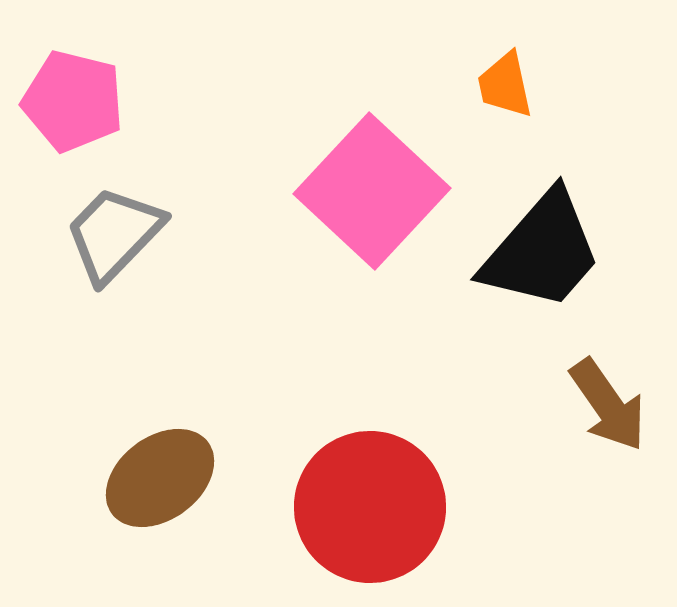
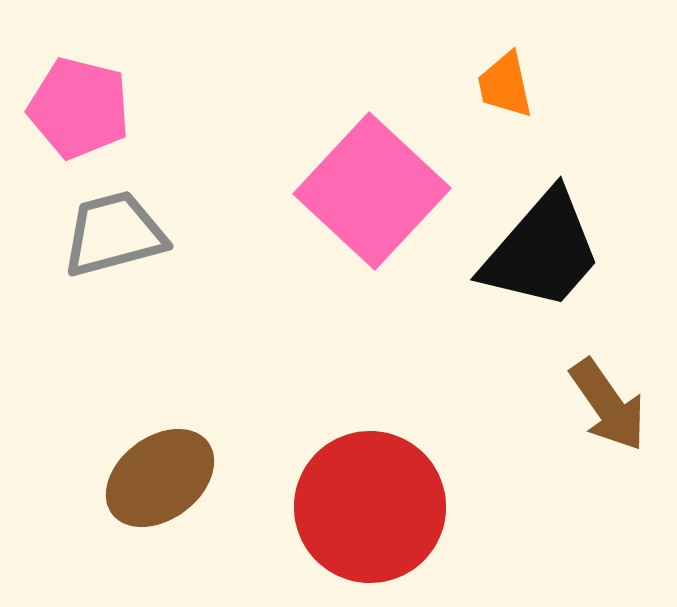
pink pentagon: moved 6 px right, 7 px down
gray trapezoid: rotated 31 degrees clockwise
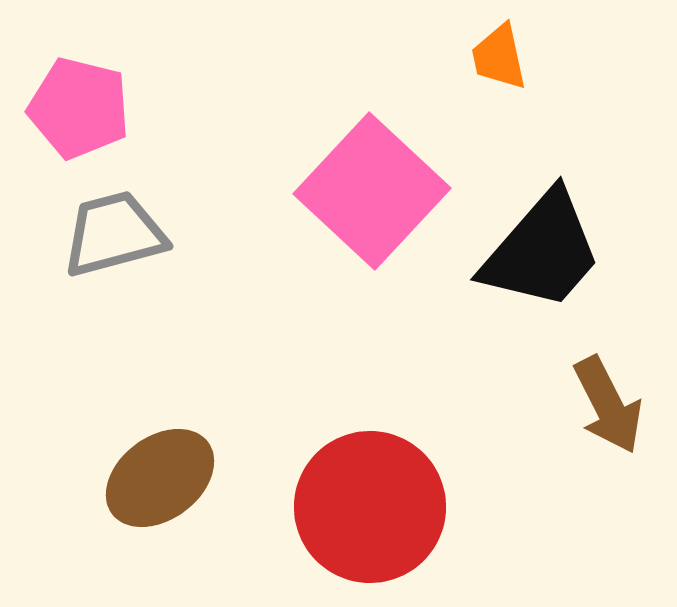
orange trapezoid: moved 6 px left, 28 px up
brown arrow: rotated 8 degrees clockwise
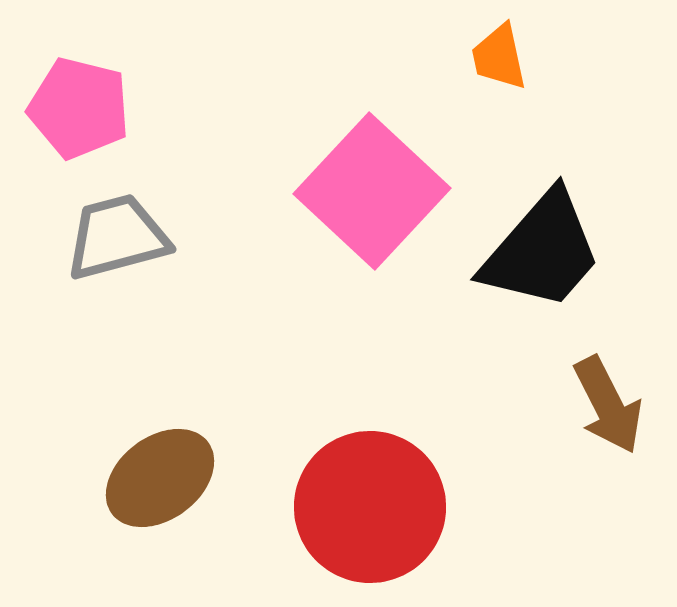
gray trapezoid: moved 3 px right, 3 px down
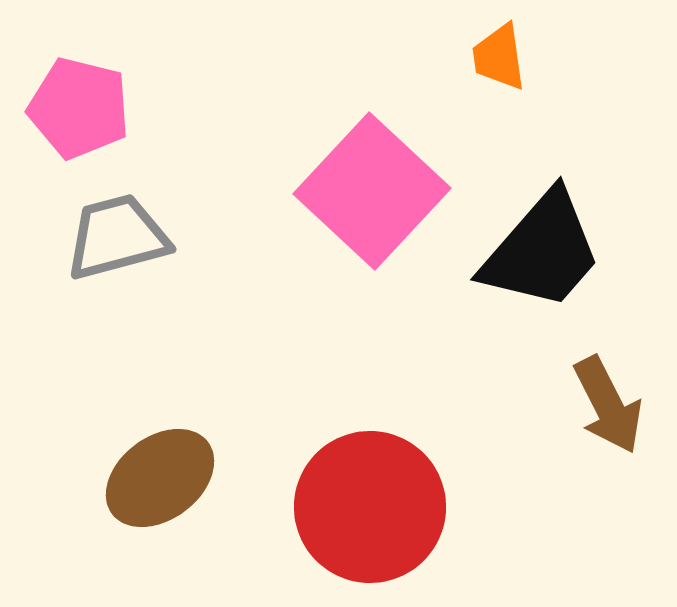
orange trapezoid: rotated 4 degrees clockwise
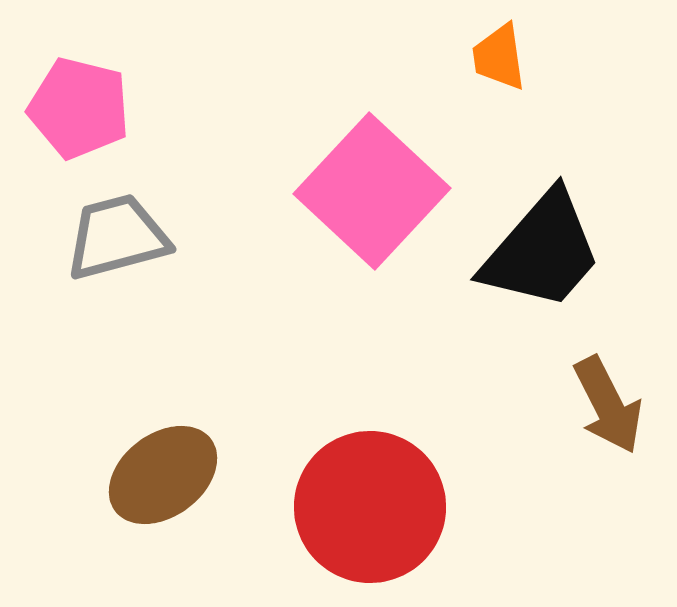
brown ellipse: moved 3 px right, 3 px up
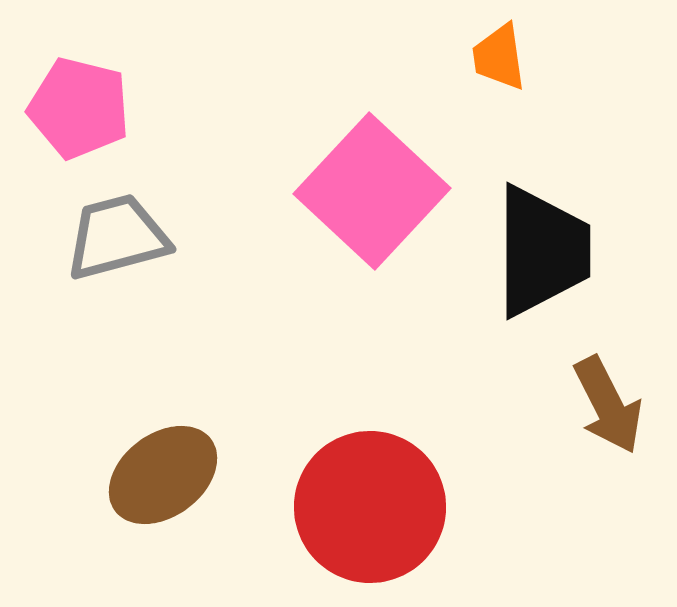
black trapezoid: rotated 41 degrees counterclockwise
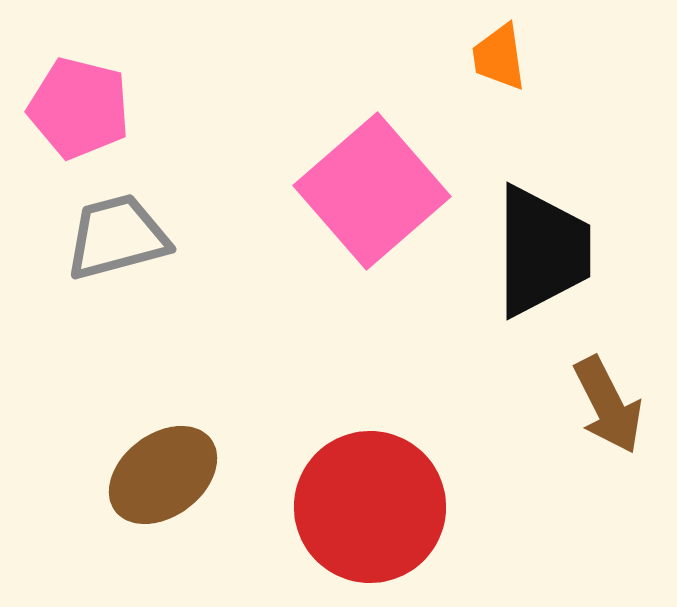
pink square: rotated 6 degrees clockwise
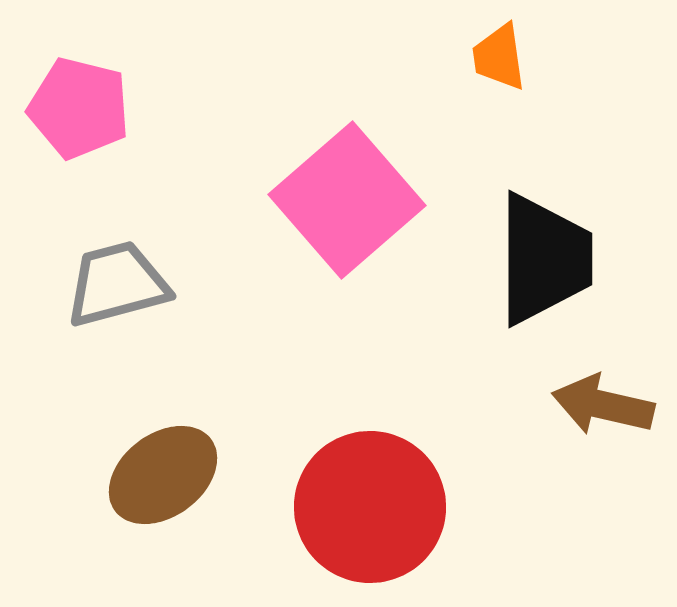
pink square: moved 25 px left, 9 px down
gray trapezoid: moved 47 px down
black trapezoid: moved 2 px right, 8 px down
brown arrow: moved 5 px left; rotated 130 degrees clockwise
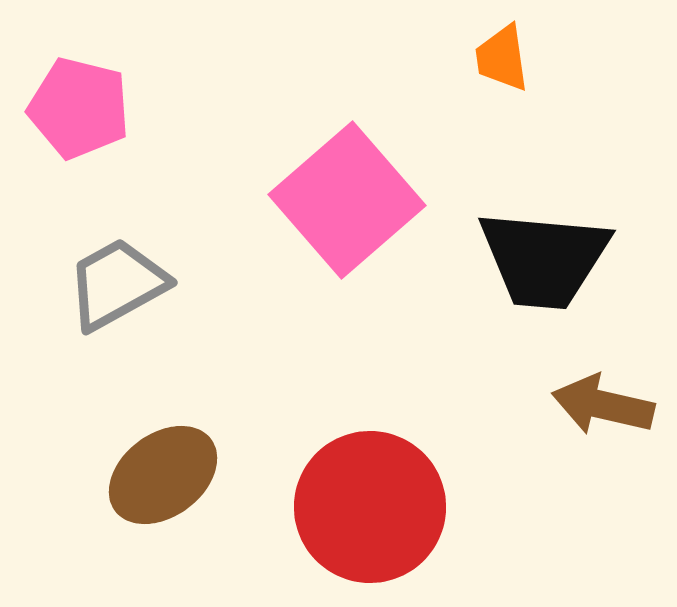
orange trapezoid: moved 3 px right, 1 px down
black trapezoid: rotated 95 degrees clockwise
gray trapezoid: rotated 14 degrees counterclockwise
